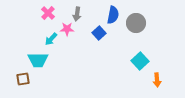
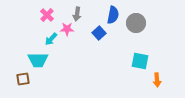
pink cross: moved 1 px left, 2 px down
cyan square: rotated 36 degrees counterclockwise
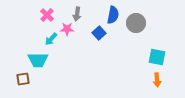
cyan square: moved 17 px right, 4 px up
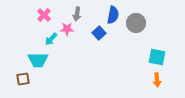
pink cross: moved 3 px left
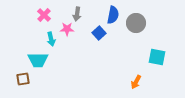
cyan arrow: rotated 56 degrees counterclockwise
orange arrow: moved 21 px left, 2 px down; rotated 32 degrees clockwise
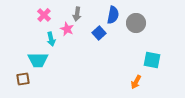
pink star: rotated 24 degrees clockwise
cyan square: moved 5 px left, 3 px down
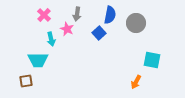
blue semicircle: moved 3 px left
brown square: moved 3 px right, 2 px down
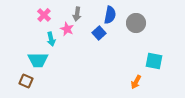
cyan square: moved 2 px right, 1 px down
brown square: rotated 32 degrees clockwise
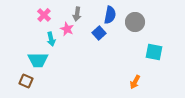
gray circle: moved 1 px left, 1 px up
cyan square: moved 9 px up
orange arrow: moved 1 px left
